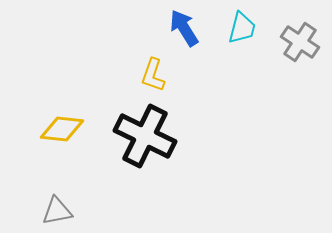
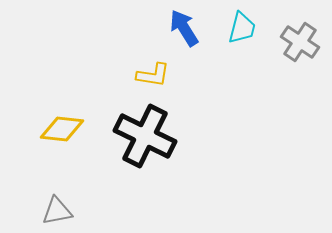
yellow L-shape: rotated 100 degrees counterclockwise
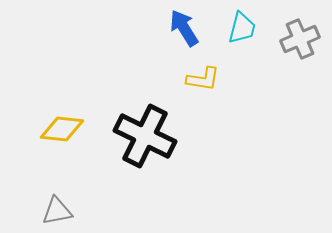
gray cross: moved 3 px up; rotated 33 degrees clockwise
yellow L-shape: moved 50 px right, 4 px down
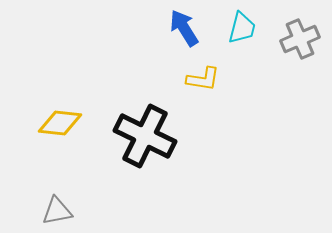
yellow diamond: moved 2 px left, 6 px up
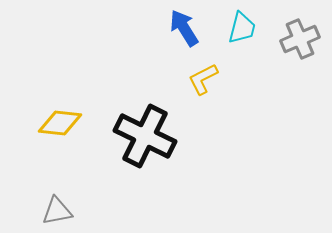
yellow L-shape: rotated 144 degrees clockwise
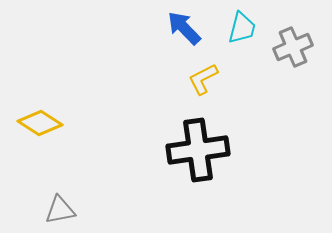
blue arrow: rotated 12 degrees counterclockwise
gray cross: moved 7 px left, 8 px down
yellow diamond: moved 20 px left; rotated 27 degrees clockwise
black cross: moved 53 px right, 14 px down; rotated 34 degrees counterclockwise
gray triangle: moved 3 px right, 1 px up
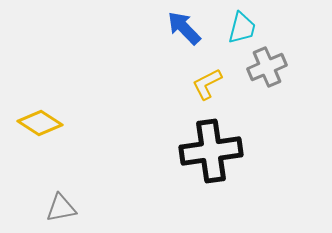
gray cross: moved 26 px left, 20 px down
yellow L-shape: moved 4 px right, 5 px down
black cross: moved 13 px right, 1 px down
gray triangle: moved 1 px right, 2 px up
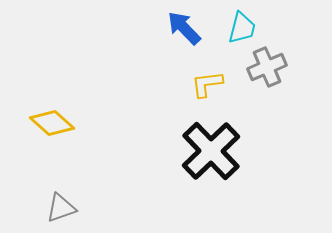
yellow L-shape: rotated 20 degrees clockwise
yellow diamond: moved 12 px right; rotated 9 degrees clockwise
black cross: rotated 36 degrees counterclockwise
gray triangle: rotated 8 degrees counterclockwise
